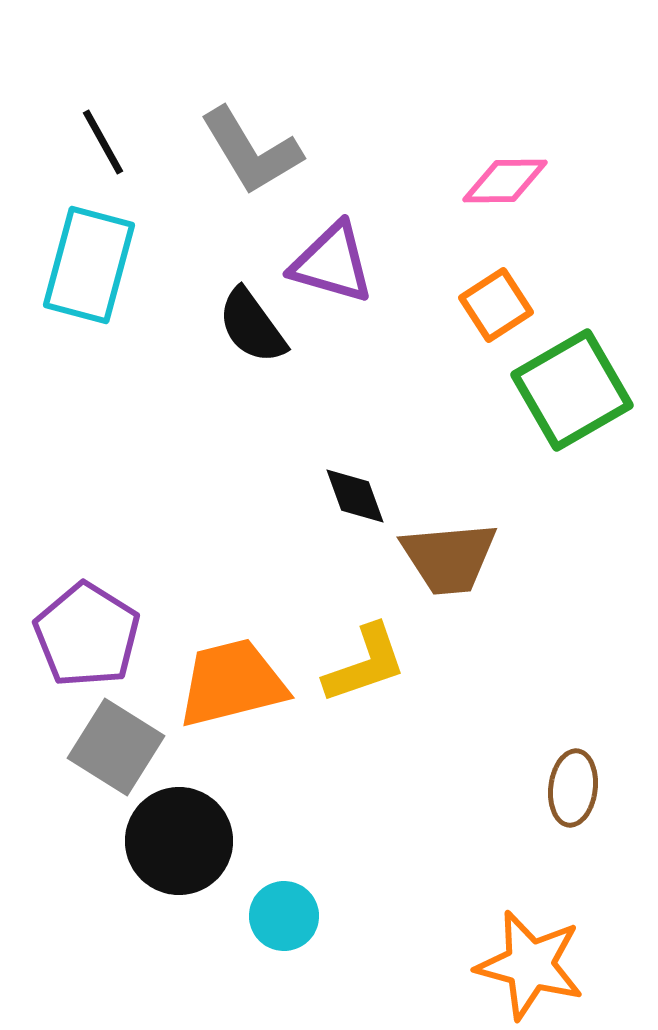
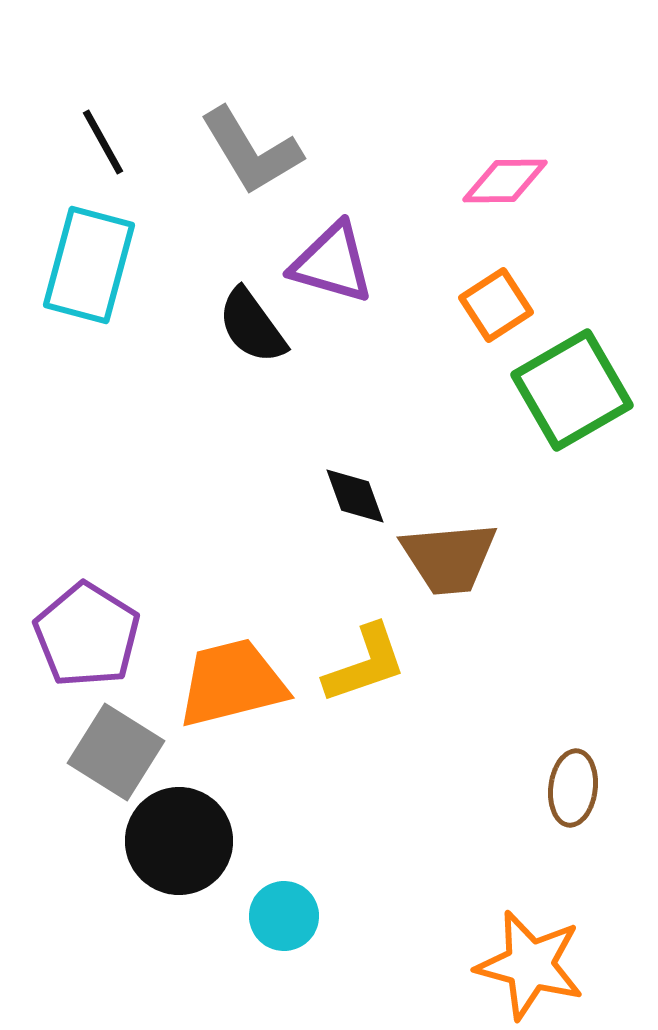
gray square: moved 5 px down
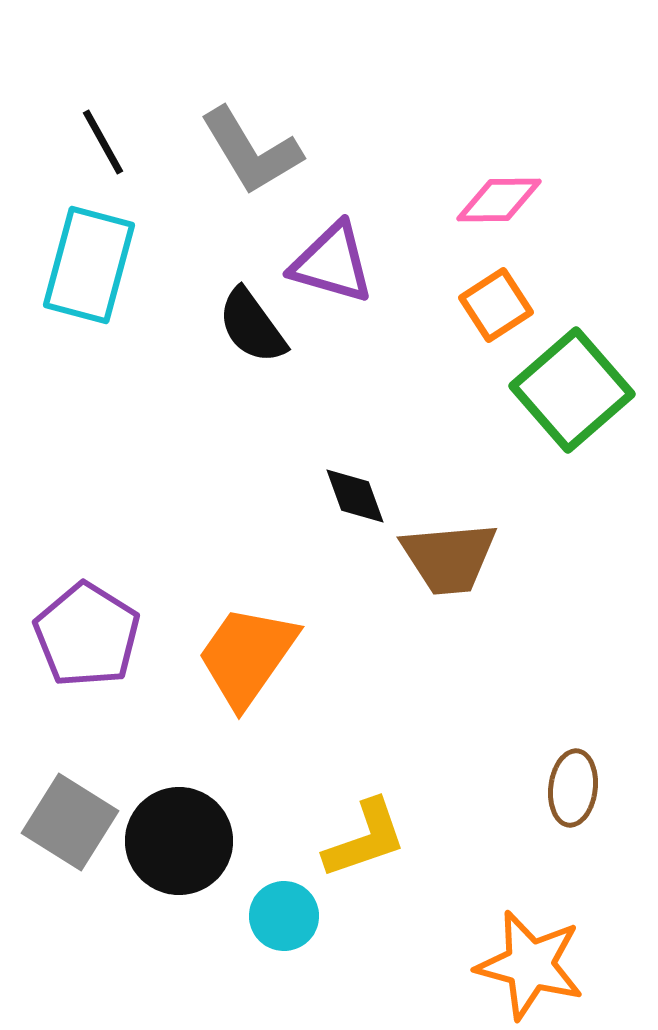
pink diamond: moved 6 px left, 19 px down
green square: rotated 11 degrees counterclockwise
yellow L-shape: moved 175 px down
orange trapezoid: moved 15 px right, 27 px up; rotated 41 degrees counterclockwise
gray square: moved 46 px left, 70 px down
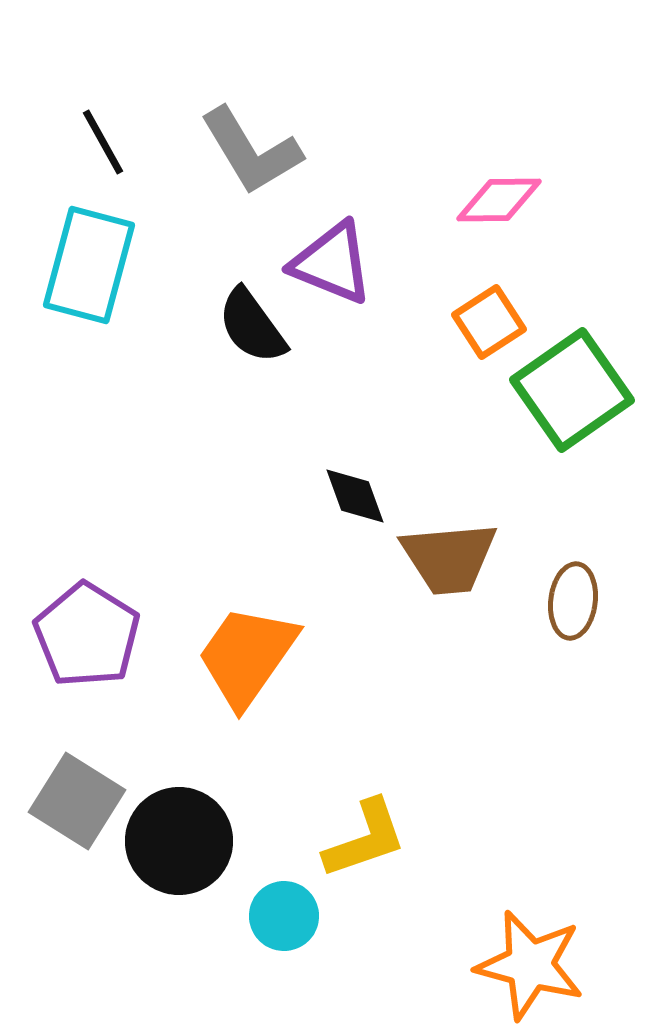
purple triangle: rotated 6 degrees clockwise
orange square: moved 7 px left, 17 px down
green square: rotated 6 degrees clockwise
brown ellipse: moved 187 px up
gray square: moved 7 px right, 21 px up
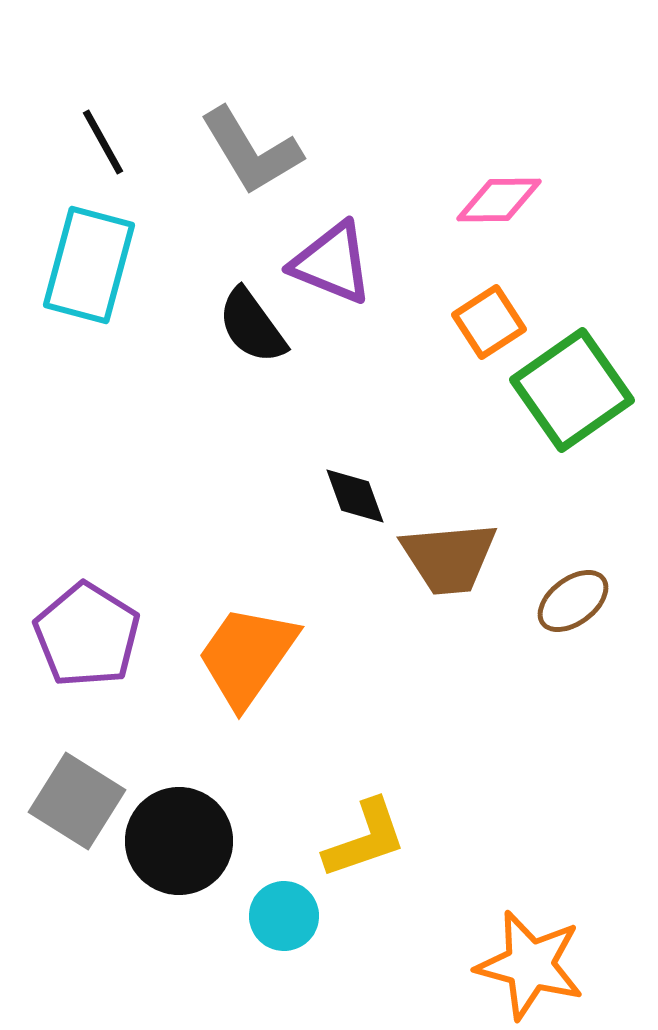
brown ellipse: rotated 46 degrees clockwise
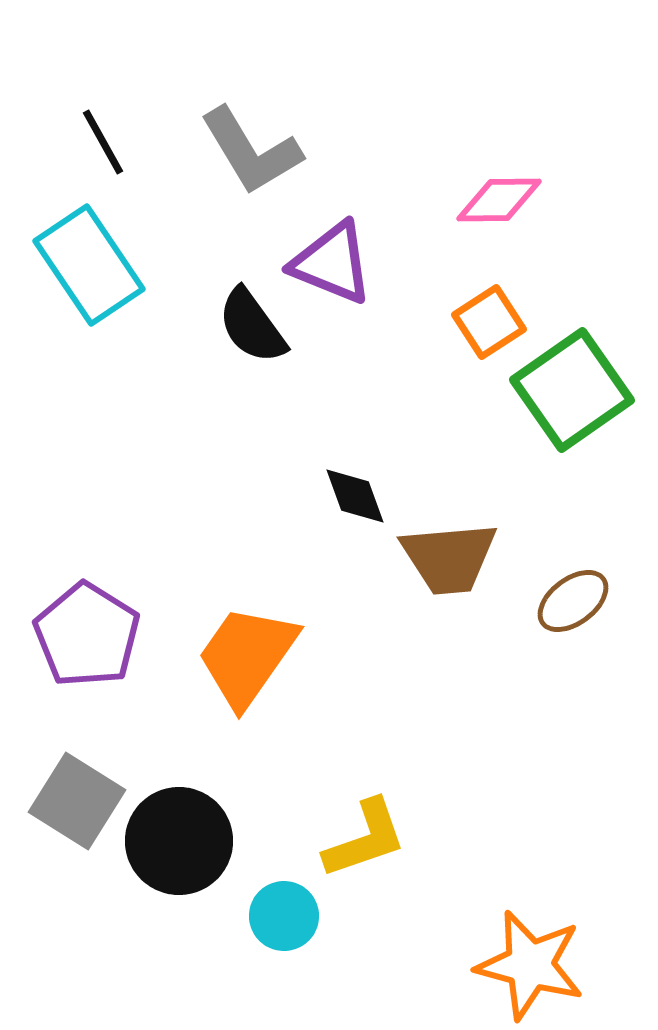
cyan rectangle: rotated 49 degrees counterclockwise
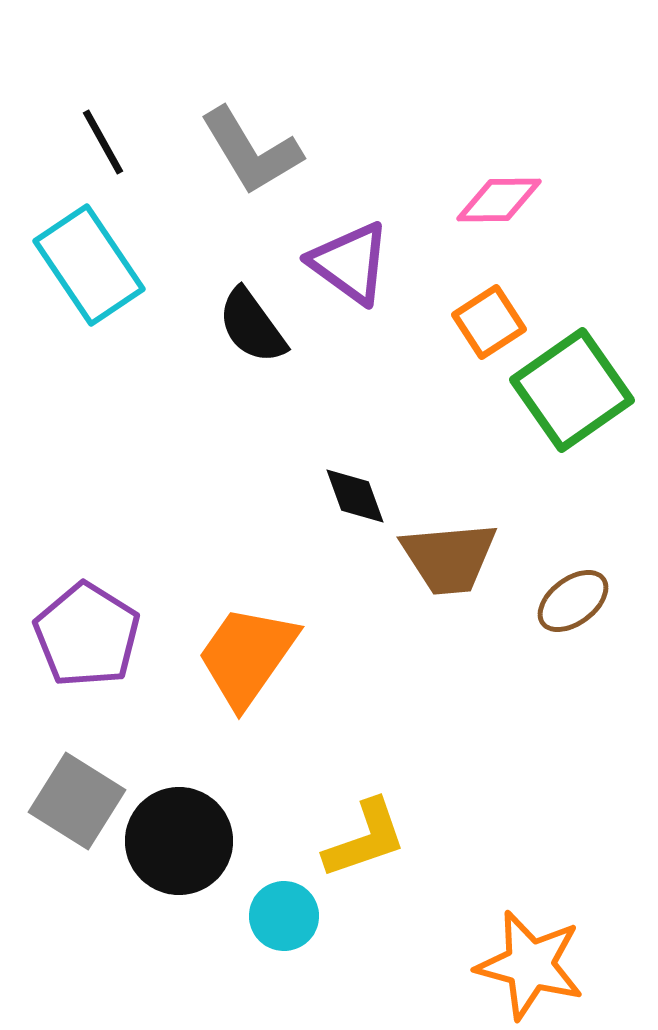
purple triangle: moved 18 px right; rotated 14 degrees clockwise
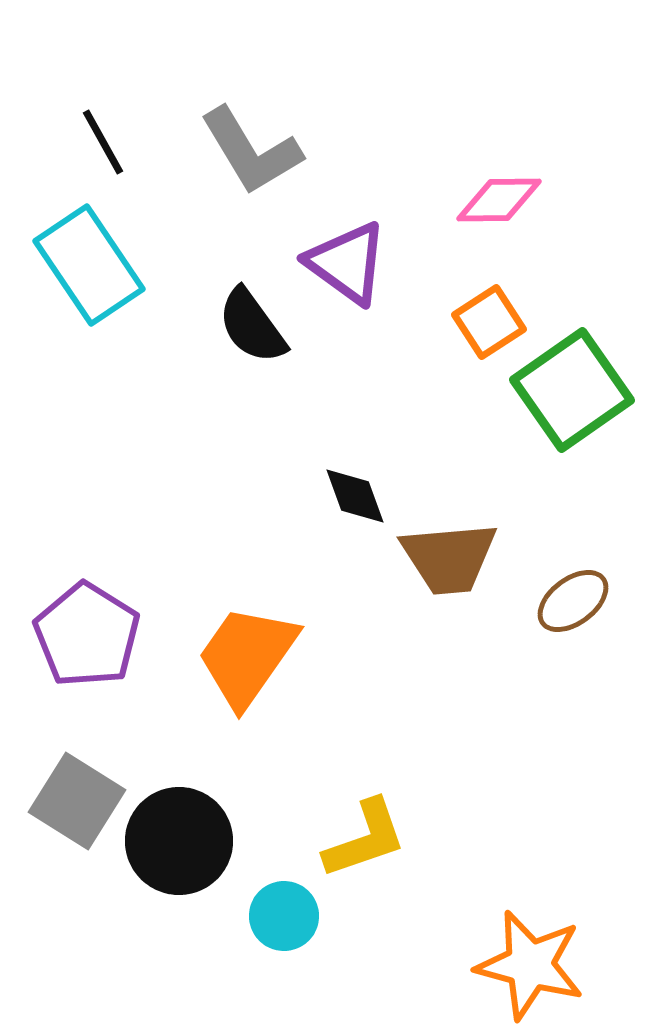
purple triangle: moved 3 px left
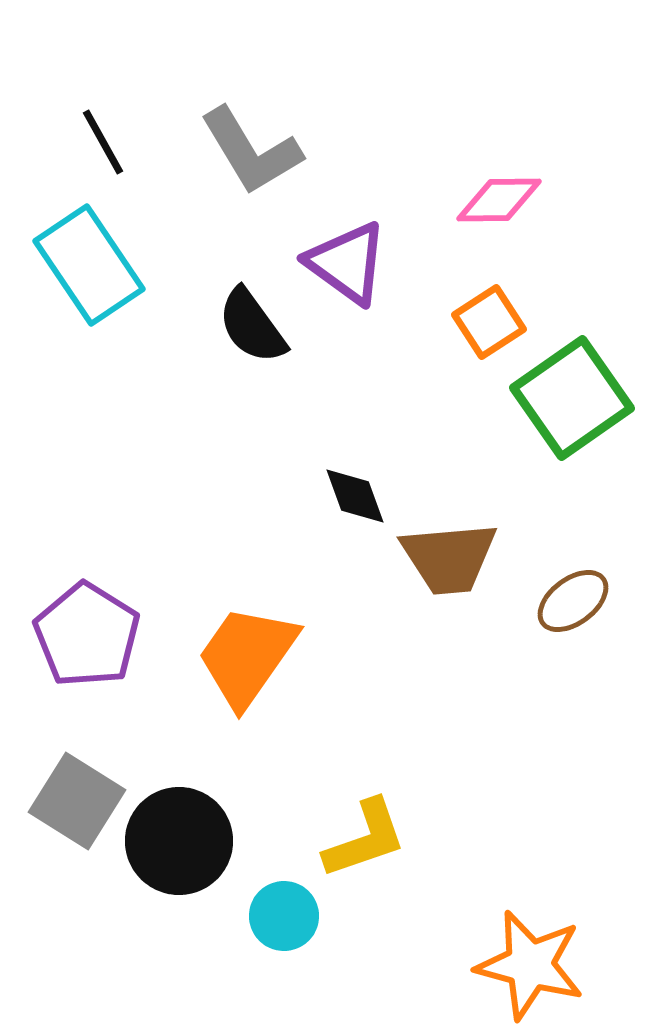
green square: moved 8 px down
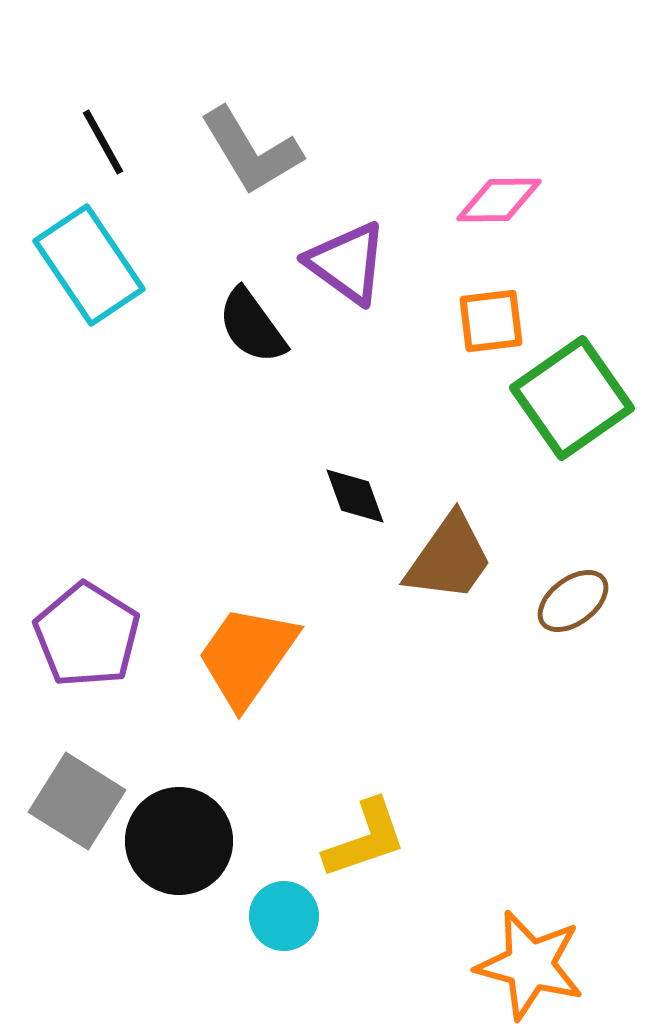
orange square: moved 2 px right, 1 px up; rotated 26 degrees clockwise
brown trapezoid: rotated 50 degrees counterclockwise
